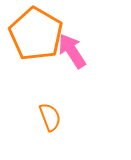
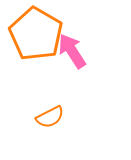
orange semicircle: rotated 84 degrees clockwise
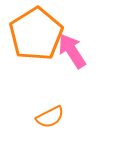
orange pentagon: rotated 10 degrees clockwise
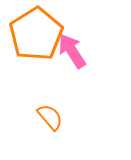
orange semicircle: rotated 104 degrees counterclockwise
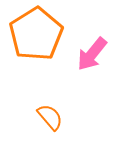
pink arrow: moved 20 px right, 3 px down; rotated 108 degrees counterclockwise
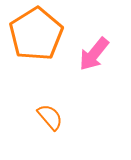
pink arrow: moved 2 px right
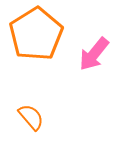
orange semicircle: moved 19 px left
